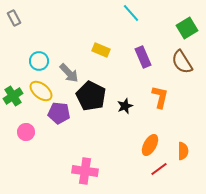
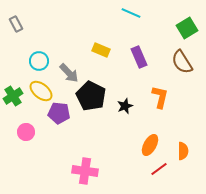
cyan line: rotated 24 degrees counterclockwise
gray rectangle: moved 2 px right, 6 px down
purple rectangle: moved 4 px left
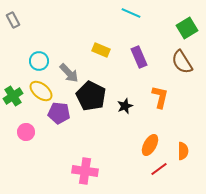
gray rectangle: moved 3 px left, 4 px up
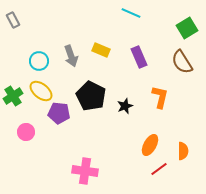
gray arrow: moved 2 px right, 17 px up; rotated 25 degrees clockwise
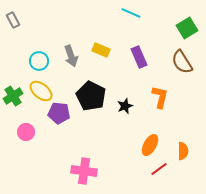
pink cross: moved 1 px left
